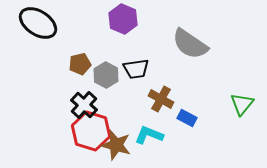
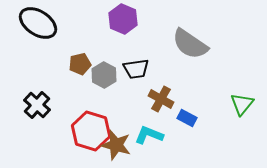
gray hexagon: moved 2 px left
black cross: moved 47 px left
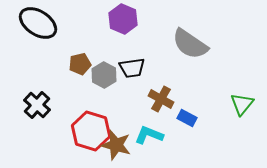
black trapezoid: moved 4 px left, 1 px up
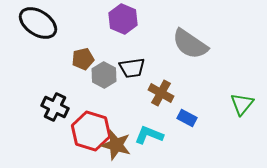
brown pentagon: moved 3 px right, 5 px up
brown cross: moved 6 px up
black cross: moved 18 px right, 2 px down; rotated 16 degrees counterclockwise
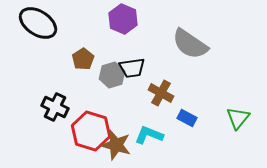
brown pentagon: rotated 20 degrees counterclockwise
gray hexagon: moved 8 px right; rotated 15 degrees clockwise
green triangle: moved 4 px left, 14 px down
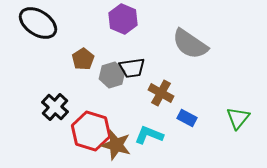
black cross: rotated 16 degrees clockwise
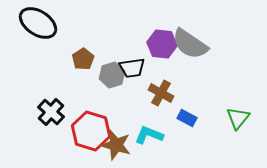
purple hexagon: moved 39 px right, 25 px down; rotated 16 degrees counterclockwise
black cross: moved 4 px left, 5 px down
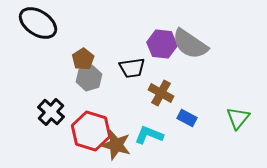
gray hexagon: moved 23 px left, 3 px down
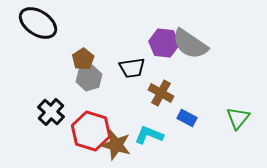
purple hexagon: moved 2 px right, 1 px up
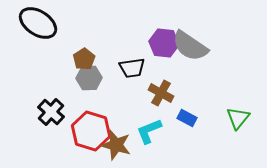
gray semicircle: moved 2 px down
brown pentagon: moved 1 px right
gray hexagon: rotated 15 degrees clockwise
cyan L-shape: moved 4 px up; rotated 44 degrees counterclockwise
